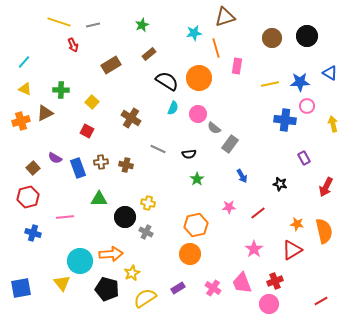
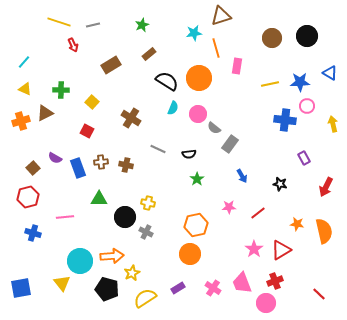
brown triangle at (225, 17): moved 4 px left, 1 px up
red triangle at (292, 250): moved 11 px left
orange arrow at (111, 254): moved 1 px right, 2 px down
red line at (321, 301): moved 2 px left, 7 px up; rotated 72 degrees clockwise
pink circle at (269, 304): moved 3 px left, 1 px up
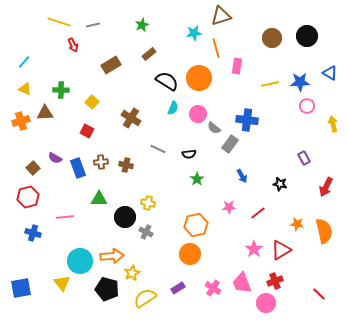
brown triangle at (45, 113): rotated 24 degrees clockwise
blue cross at (285, 120): moved 38 px left
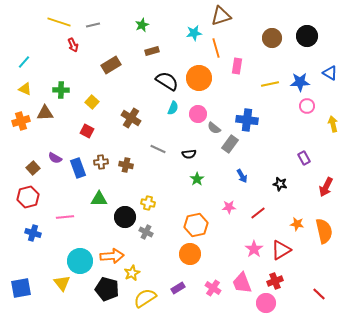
brown rectangle at (149, 54): moved 3 px right, 3 px up; rotated 24 degrees clockwise
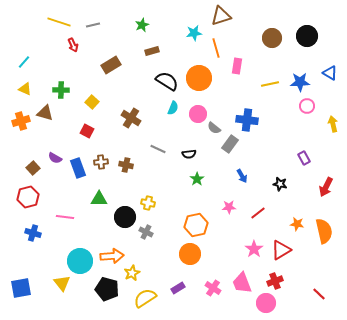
brown triangle at (45, 113): rotated 18 degrees clockwise
pink line at (65, 217): rotated 12 degrees clockwise
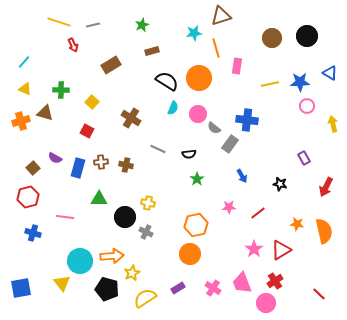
blue rectangle at (78, 168): rotated 36 degrees clockwise
red cross at (275, 281): rotated 14 degrees counterclockwise
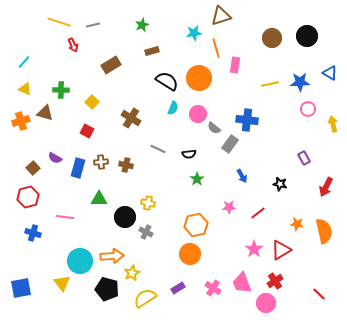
pink rectangle at (237, 66): moved 2 px left, 1 px up
pink circle at (307, 106): moved 1 px right, 3 px down
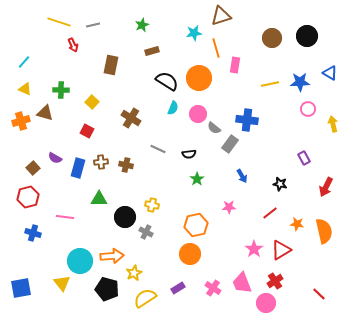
brown rectangle at (111, 65): rotated 48 degrees counterclockwise
yellow cross at (148, 203): moved 4 px right, 2 px down
red line at (258, 213): moved 12 px right
yellow star at (132, 273): moved 2 px right
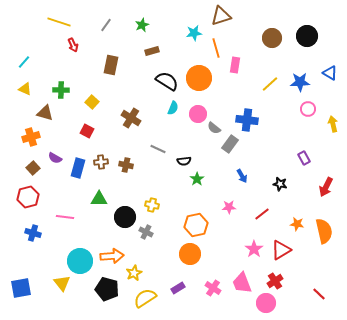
gray line at (93, 25): moved 13 px right; rotated 40 degrees counterclockwise
yellow line at (270, 84): rotated 30 degrees counterclockwise
orange cross at (21, 121): moved 10 px right, 16 px down
black semicircle at (189, 154): moved 5 px left, 7 px down
red line at (270, 213): moved 8 px left, 1 px down
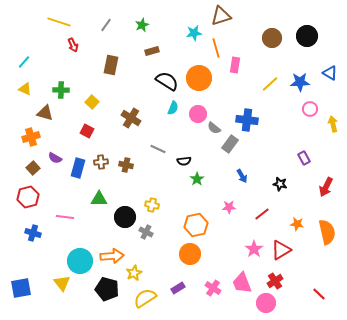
pink circle at (308, 109): moved 2 px right
orange semicircle at (324, 231): moved 3 px right, 1 px down
